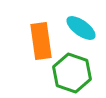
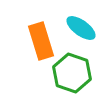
orange rectangle: rotated 9 degrees counterclockwise
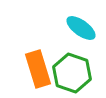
orange rectangle: moved 3 px left, 28 px down
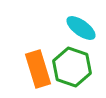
green hexagon: moved 6 px up
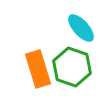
cyan ellipse: rotated 12 degrees clockwise
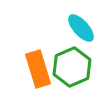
green hexagon: rotated 18 degrees clockwise
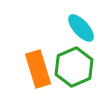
green hexagon: moved 2 px right
